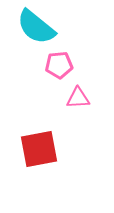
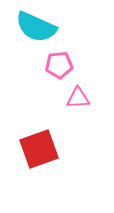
cyan semicircle: rotated 15 degrees counterclockwise
red square: rotated 9 degrees counterclockwise
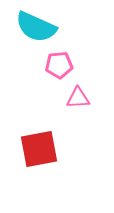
red square: rotated 9 degrees clockwise
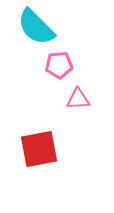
cyan semicircle: rotated 21 degrees clockwise
pink triangle: moved 1 px down
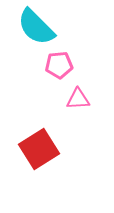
red square: rotated 21 degrees counterclockwise
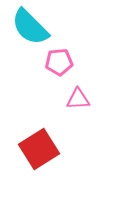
cyan semicircle: moved 6 px left
pink pentagon: moved 3 px up
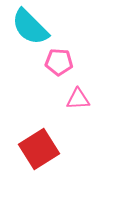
pink pentagon: rotated 8 degrees clockwise
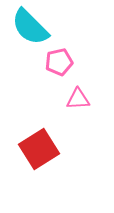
pink pentagon: rotated 16 degrees counterclockwise
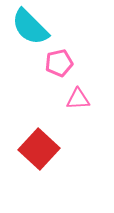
pink pentagon: moved 1 px down
red square: rotated 15 degrees counterclockwise
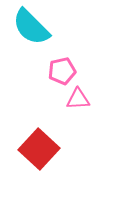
cyan semicircle: moved 1 px right
pink pentagon: moved 3 px right, 8 px down
